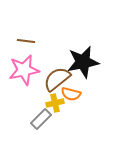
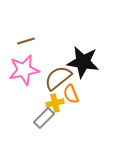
brown line: rotated 24 degrees counterclockwise
black star: rotated 20 degrees clockwise
brown semicircle: moved 1 px right, 1 px up
orange semicircle: rotated 54 degrees clockwise
gray rectangle: moved 3 px right, 1 px up
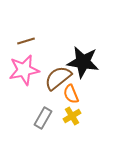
yellow cross: moved 17 px right, 13 px down; rotated 18 degrees counterclockwise
gray rectangle: moved 1 px left; rotated 15 degrees counterclockwise
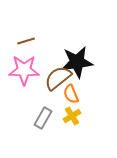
black star: moved 6 px left; rotated 16 degrees counterclockwise
pink star: rotated 12 degrees clockwise
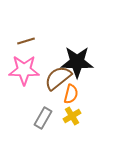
black star: rotated 8 degrees clockwise
orange semicircle: rotated 144 degrees counterclockwise
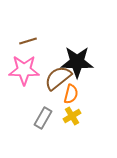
brown line: moved 2 px right
